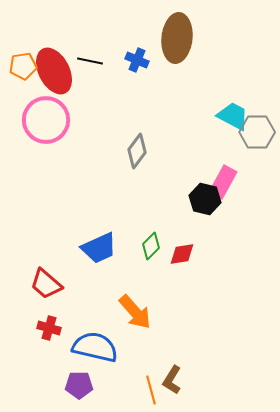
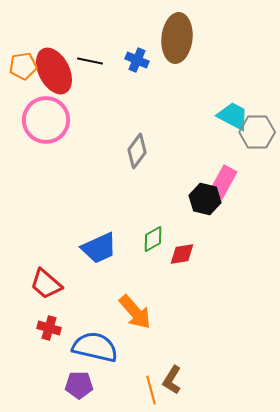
green diamond: moved 2 px right, 7 px up; rotated 16 degrees clockwise
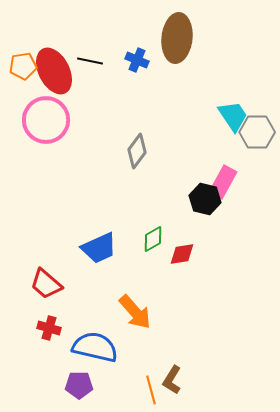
cyan trapezoid: rotated 28 degrees clockwise
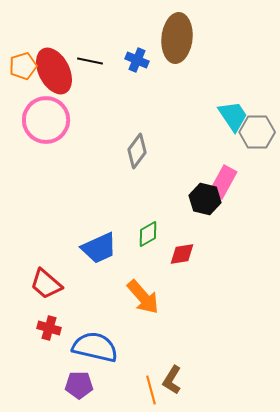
orange pentagon: rotated 8 degrees counterclockwise
green diamond: moved 5 px left, 5 px up
orange arrow: moved 8 px right, 15 px up
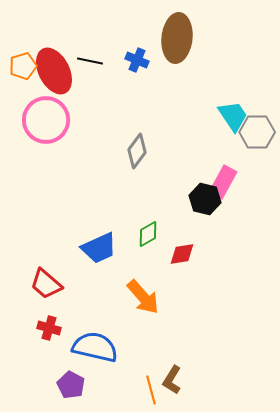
purple pentagon: moved 8 px left; rotated 28 degrees clockwise
